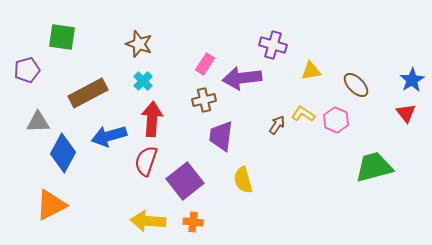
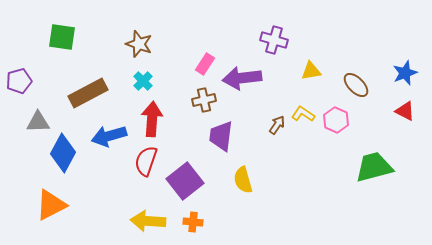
purple cross: moved 1 px right, 5 px up
purple pentagon: moved 8 px left, 11 px down
blue star: moved 7 px left, 7 px up; rotated 10 degrees clockwise
red triangle: moved 1 px left, 2 px up; rotated 25 degrees counterclockwise
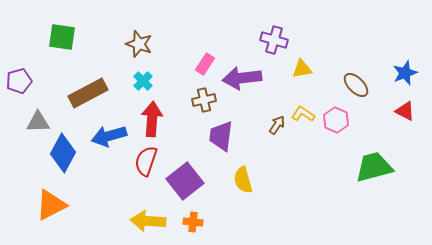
yellow triangle: moved 9 px left, 2 px up
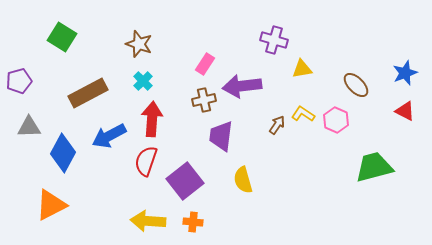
green square: rotated 24 degrees clockwise
purple arrow: moved 8 px down
gray triangle: moved 9 px left, 5 px down
blue arrow: rotated 12 degrees counterclockwise
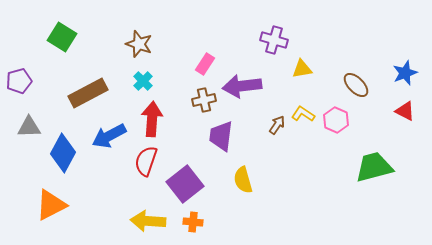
purple square: moved 3 px down
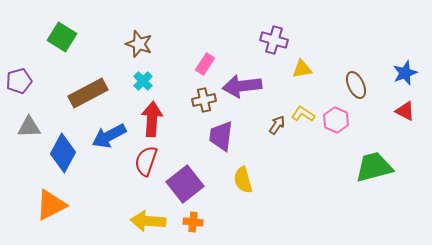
brown ellipse: rotated 20 degrees clockwise
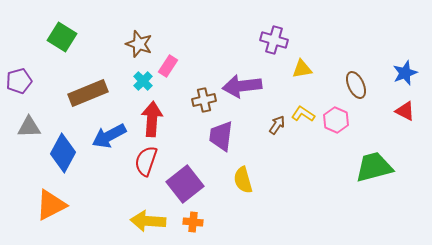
pink rectangle: moved 37 px left, 2 px down
brown rectangle: rotated 6 degrees clockwise
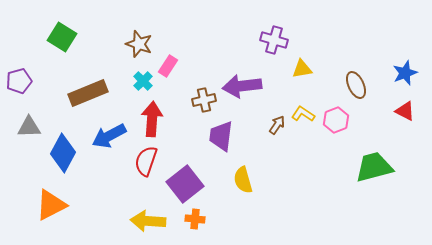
pink hexagon: rotated 15 degrees clockwise
orange cross: moved 2 px right, 3 px up
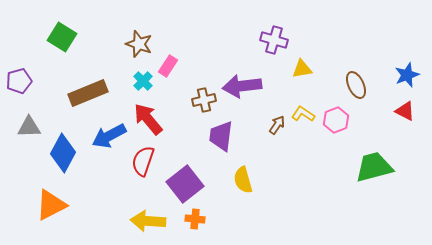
blue star: moved 2 px right, 2 px down
red arrow: moved 4 px left; rotated 44 degrees counterclockwise
red semicircle: moved 3 px left
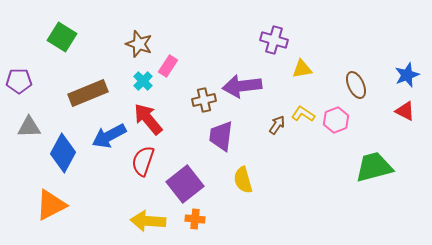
purple pentagon: rotated 15 degrees clockwise
